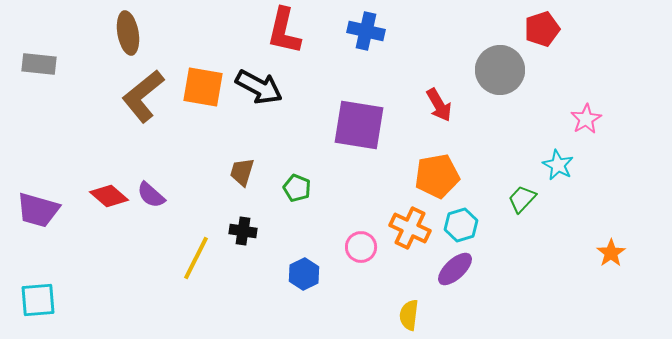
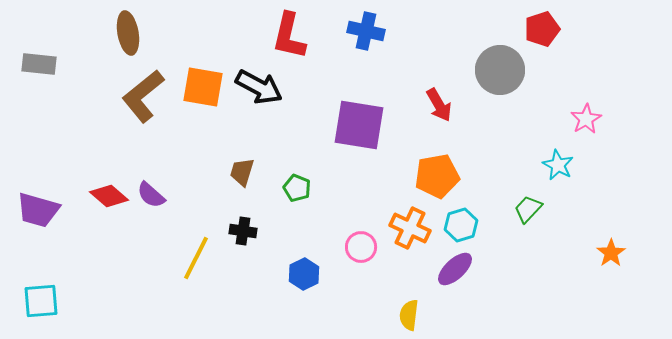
red L-shape: moved 5 px right, 5 px down
green trapezoid: moved 6 px right, 10 px down
cyan square: moved 3 px right, 1 px down
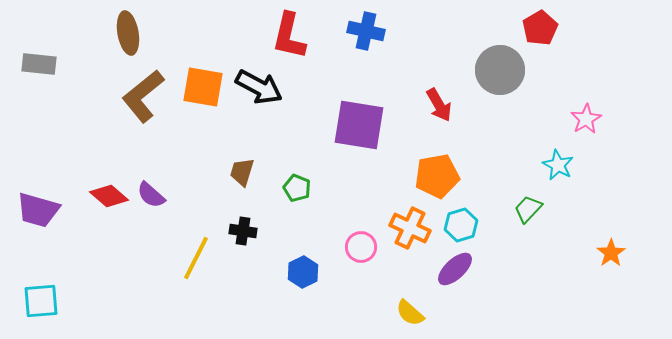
red pentagon: moved 2 px left, 1 px up; rotated 12 degrees counterclockwise
blue hexagon: moved 1 px left, 2 px up
yellow semicircle: moved 1 px right, 2 px up; rotated 56 degrees counterclockwise
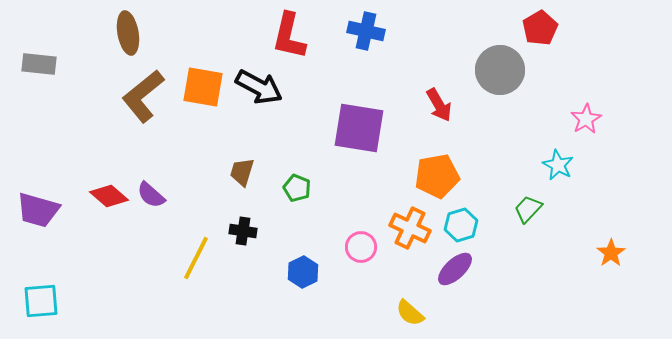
purple square: moved 3 px down
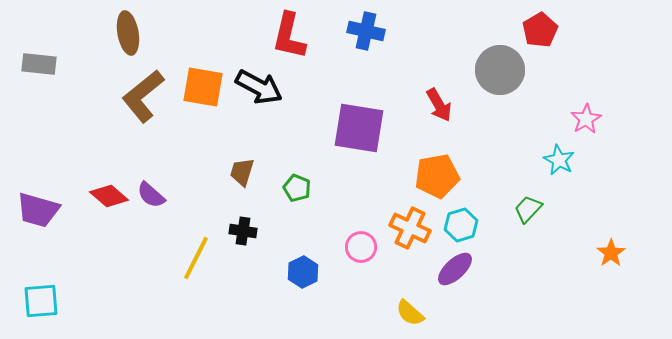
red pentagon: moved 2 px down
cyan star: moved 1 px right, 5 px up
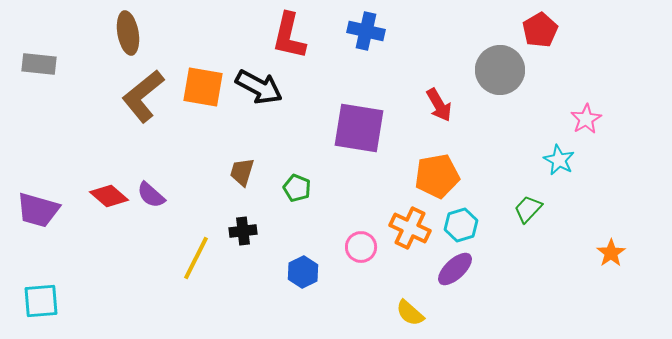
black cross: rotated 16 degrees counterclockwise
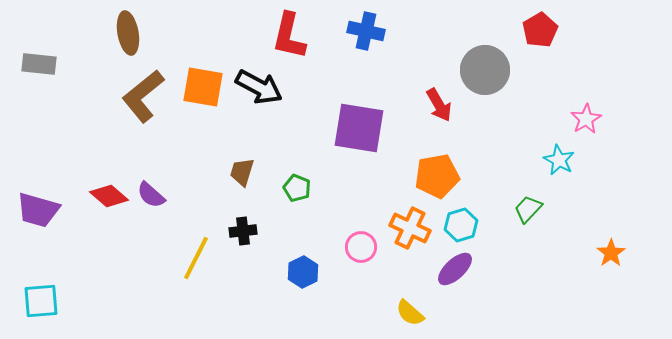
gray circle: moved 15 px left
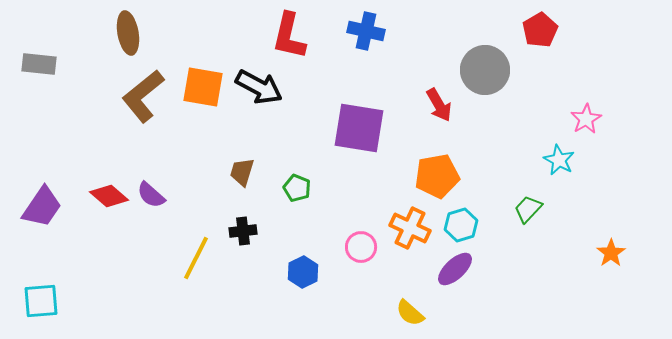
purple trapezoid: moved 4 px right, 3 px up; rotated 72 degrees counterclockwise
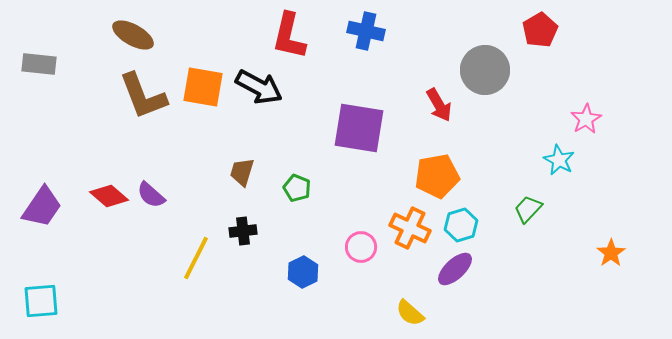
brown ellipse: moved 5 px right, 2 px down; rotated 51 degrees counterclockwise
brown L-shape: rotated 72 degrees counterclockwise
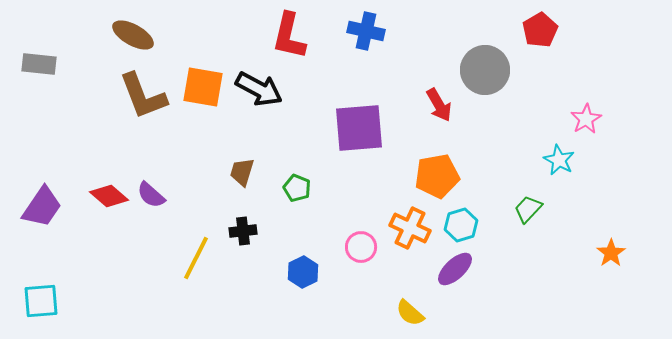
black arrow: moved 2 px down
purple square: rotated 14 degrees counterclockwise
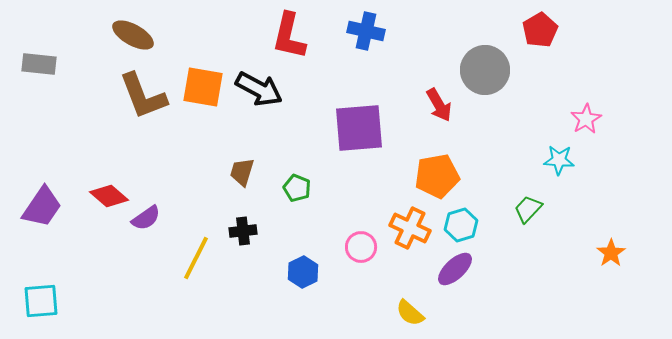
cyan star: rotated 24 degrees counterclockwise
purple semicircle: moved 5 px left, 23 px down; rotated 76 degrees counterclockwise
